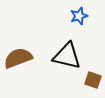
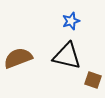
blue star: moved 8 px left, 5 px down
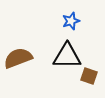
black triangle: rotated 12 degrees counterclockwise
brown square: moved 4 px left, 4 px up
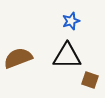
brown square: moved 1 px right, 4 px down
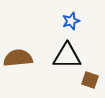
brown semicircle: rotated 16 degrees clockwise
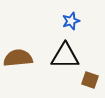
black triangle: moved 2 px left
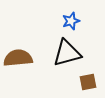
black triangle: moved 2 px right, 3 px up; rotated 16 degrees counterclockwise
brown square: moved 2 px left, 2 px down; rotated 30 degrees counterclockwise
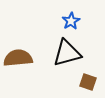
blue star: rotated 12 degrees counterclockwise
brown square: rotated 30 degrees clockwise
